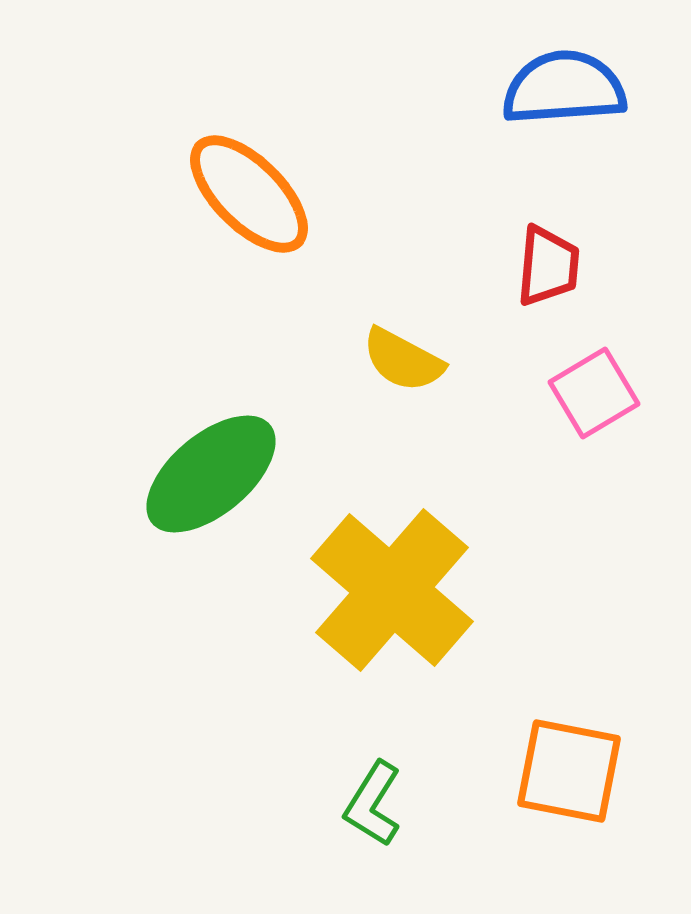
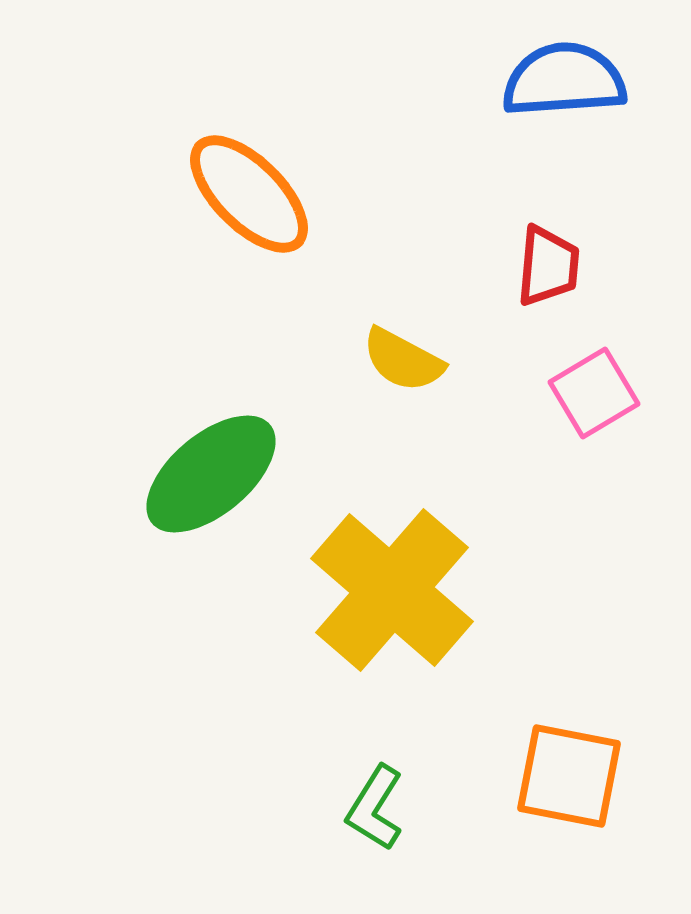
blue semicircle: moved 8 px up
orange square: moved 5 px down
green L-shape: moved 2 px right, 4 px down
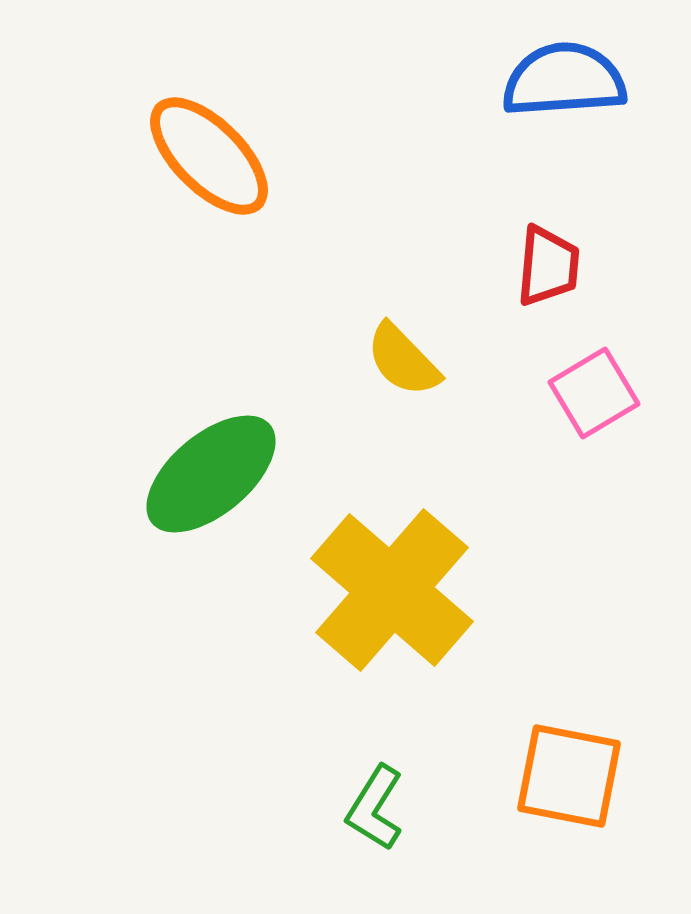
orange ellipse: moved 40 px left, 38 px up
yellow semicircle: rotated 18 degrees clockwise
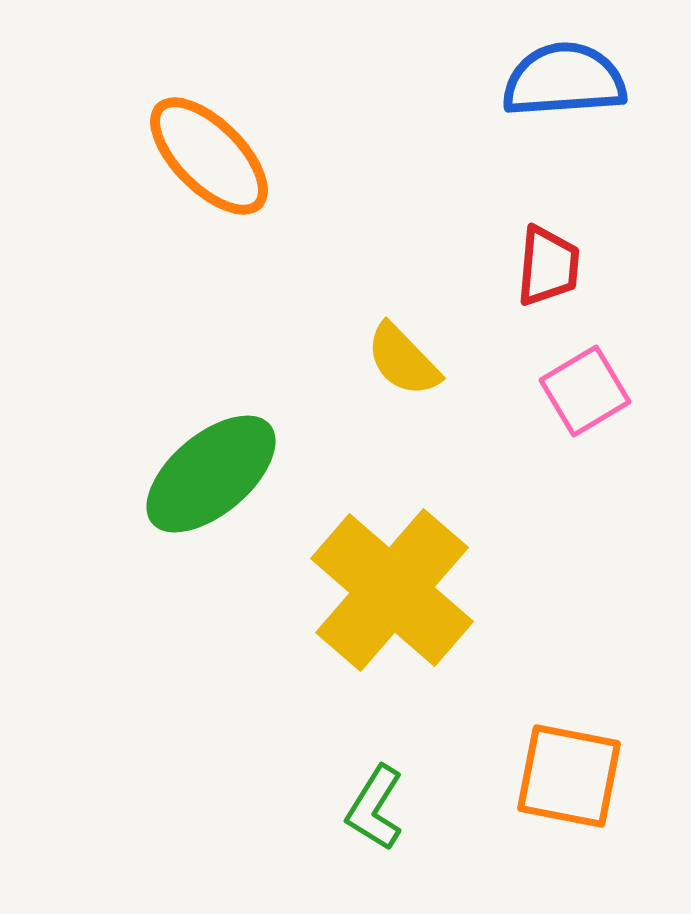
pink square: moved 9 px left, 2 px up
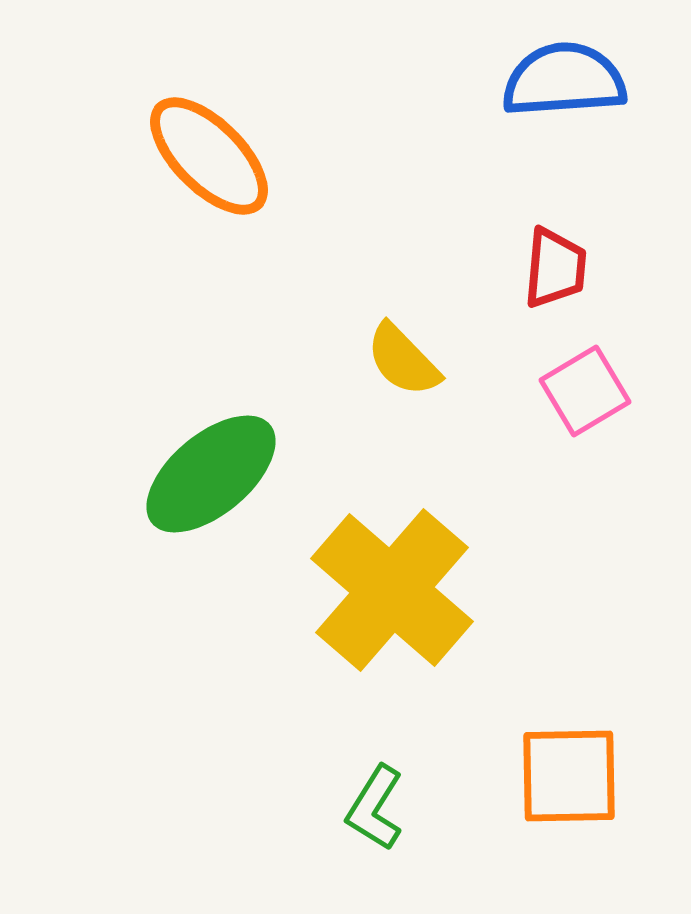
red trapezoid: moved 7 px right, 2 px down
orange square: rotated 12 degrees counterclockwise
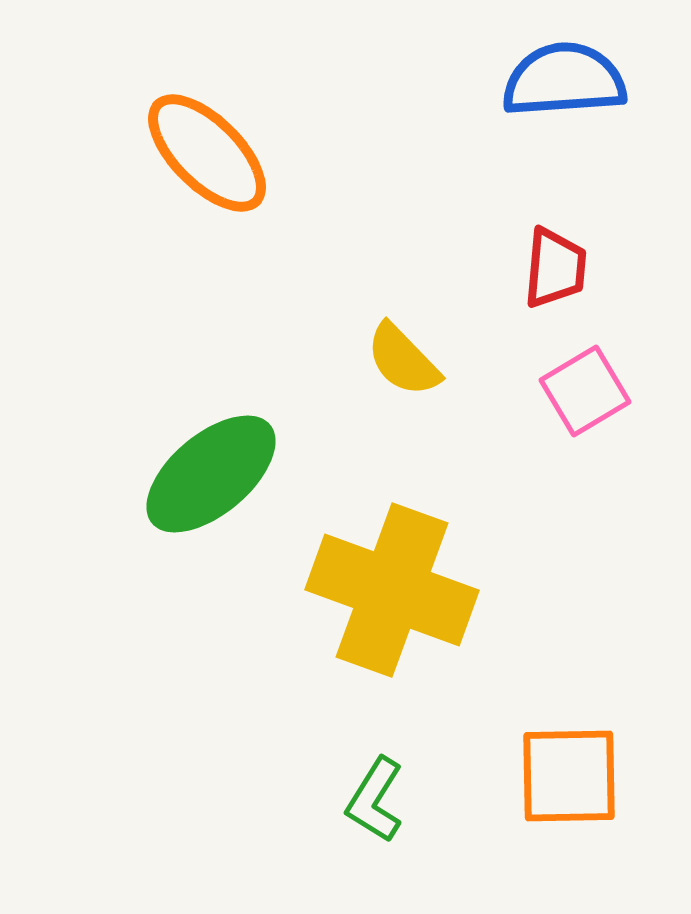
orange ellipse: moved 2 px left, 3 px up
yellow cross: rotated 21 degrees counterclockwise
green L-shape: moved 8 px up
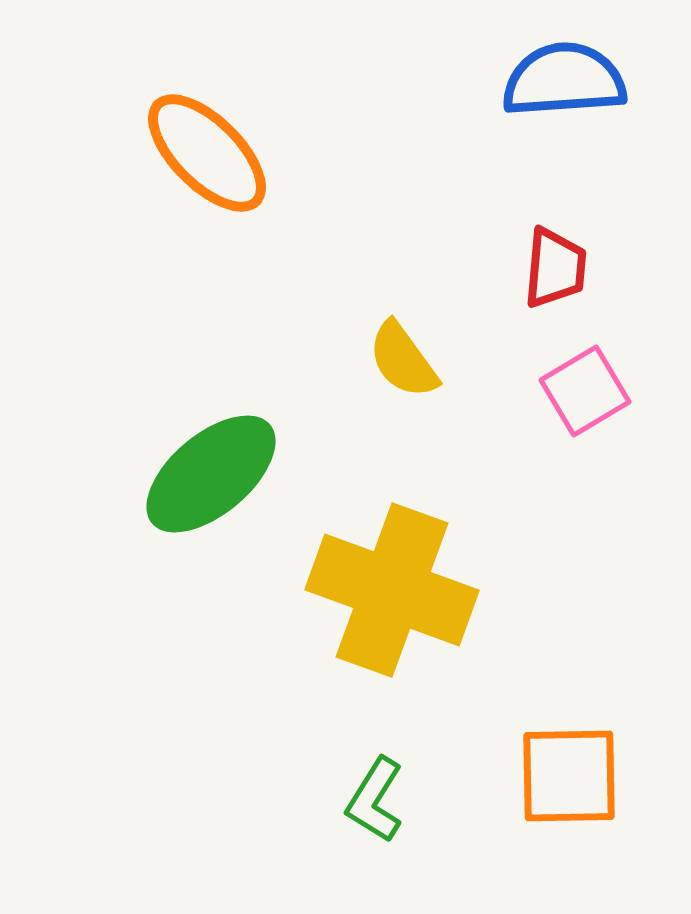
yellow semicircle: rotated 8 degrees clockwise
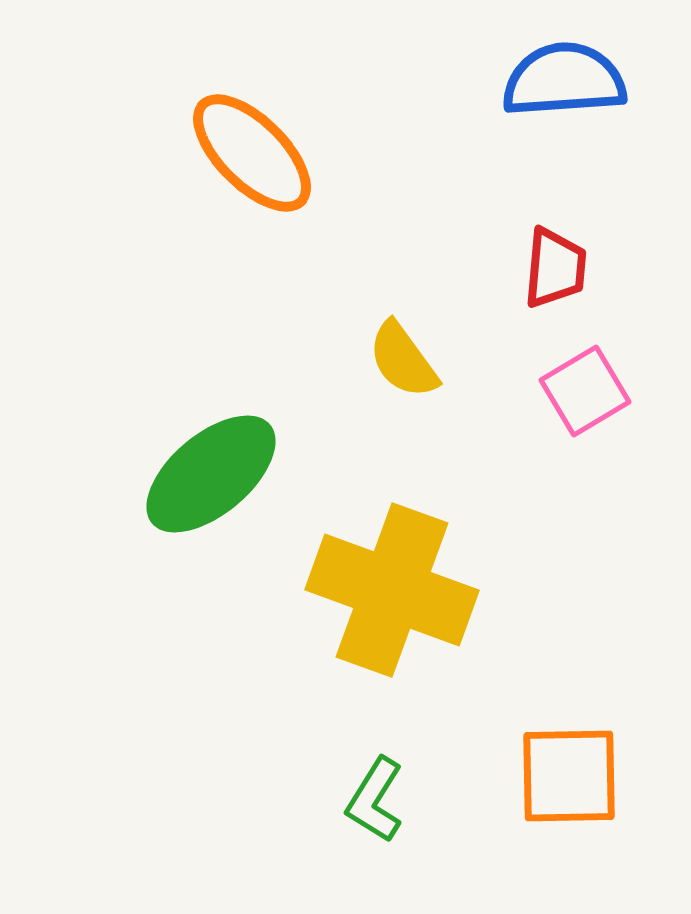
orange ellipse: moved 45 px right
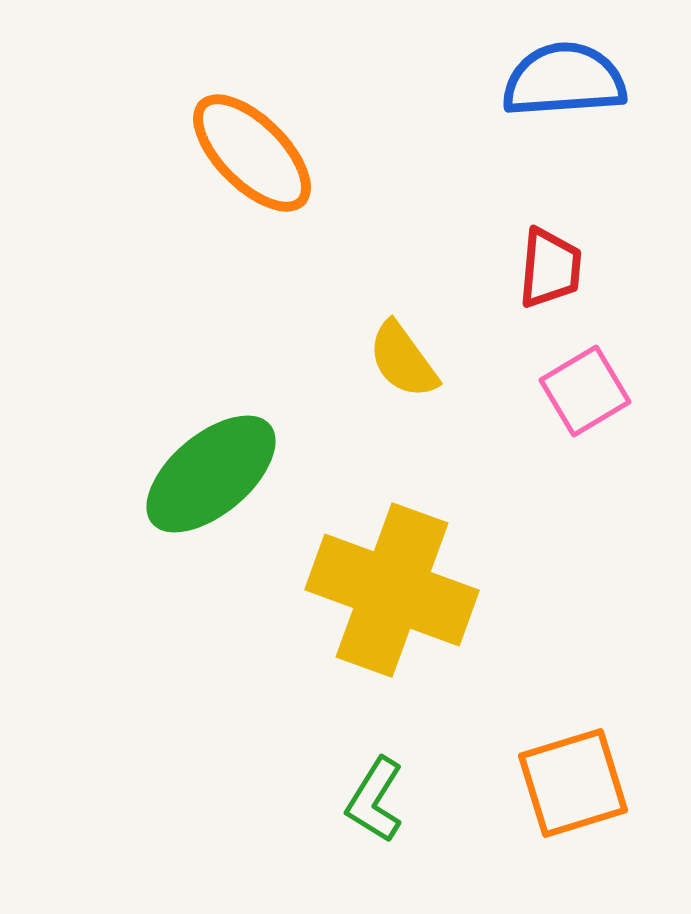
red trapezoid: moved 5 px left
orange square: moved 4 px right, 7 px down; rotated 16 degrees counterclockwise
